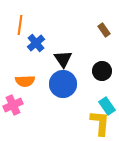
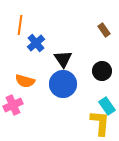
orange semicircle: rotated 18 degrees clockwise
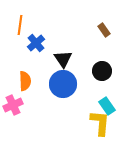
orange semicircle: rotated 108 degrees counterclockwise
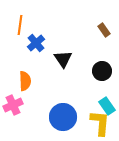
blue circle: moved 33 px down
